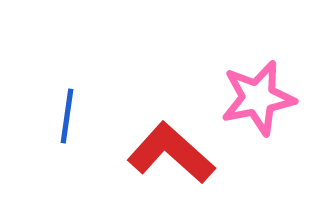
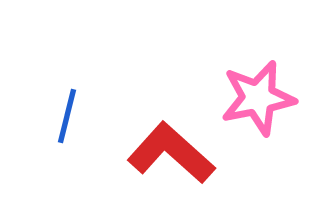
blue line: rotated 6 degrees clockwise
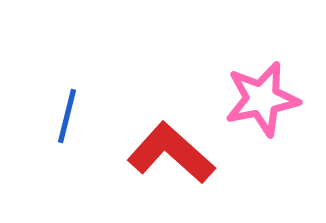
pink star: moved 4 px right, 1 px down
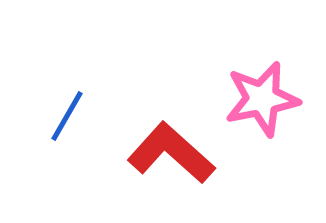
blue line: rotated 16 degrees clockwise
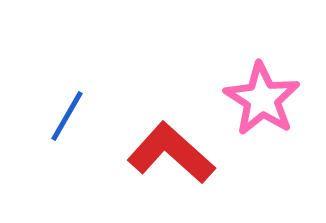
pink star: rotated 28 degrees counterclockwise
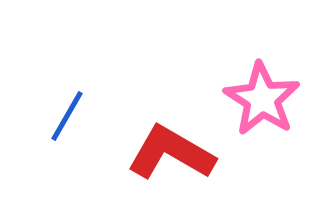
red L-shape: rotated 12 degrees counterclockwise
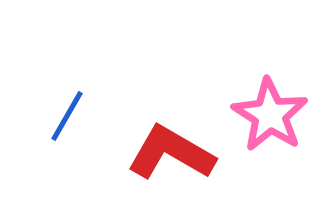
pink star: moved 8 px right, 16 px down
